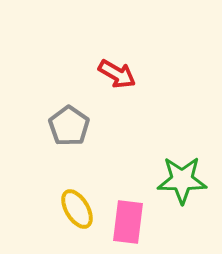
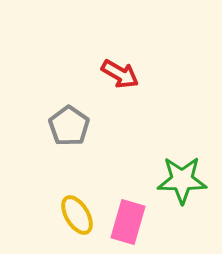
red arrow: moved 3 px right
yellow ellipse: moved 6 px down
pink rectangle: rotated 9 degrees clockwise
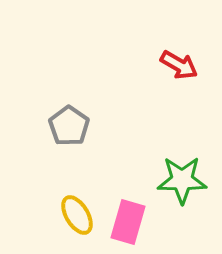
red arrow: moved 59 px right, 9 px up
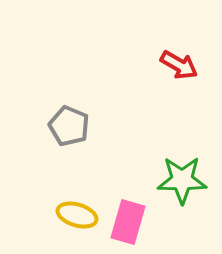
gray pentagon: rotated 12 degrees counterclockwise
yellow ellipse: rotated 42 degrees counterclockwise
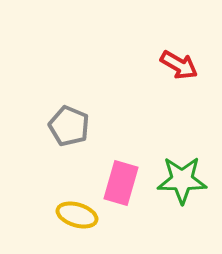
pink rectangle: moved 7 px left, 39 px up
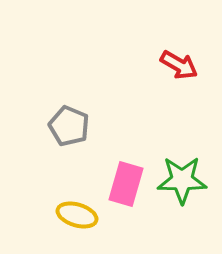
pink rectangle: moved 5 px right, 1 px down
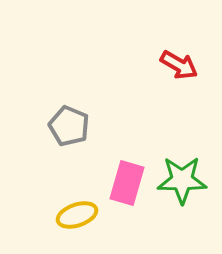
pink rectangle: moved 1 px right, 1 px up
yellow ellipse: rotated 36 degrees counterclockwise
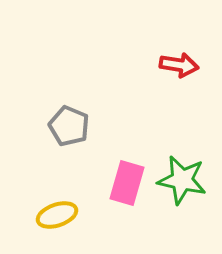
red arrow: rotated 21 degrees counterclockwise
green star: rotated 12 degrees clockwise
yellow ellipse: moved 20 px left
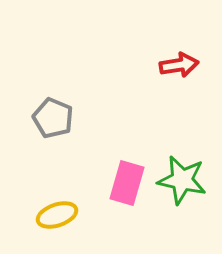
red arrow: rotated 18 degrees counterclockwise
gray pentagon: moved 16 px left, 8 px up
